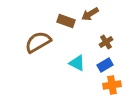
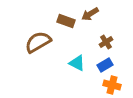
orange cross: rotated 24 degrees clockwise
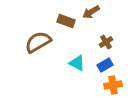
brown arrow: moved 1 px right, 2 px up
orange cross: moved 1 px right; rotated 24 degrees counterclockwise
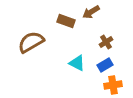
brown semicircle: moved 7 px left
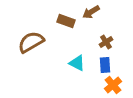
blue rectangle: rotated 63 degrees counterclockwise
orange cross: rotated 30 degrees counterclockwise
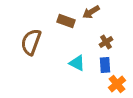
brown semicircle: rotated 40 degrees counterclockwise
orange cross: moved 4 px right, 1 px up
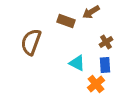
orange cross: moved 21 px left
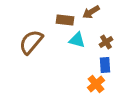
brown rectangle: moved 1 px left, 1 px up; rotated 12 degrees counterclockwise
brown semicircle: rotated 20 degrees clockwise
cyan triangle: moved 23 px up; rotated 12 degrees counterclockwise
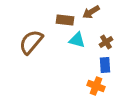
orange cross: moved 2 px down; rotated 30 degrees counterclockwise
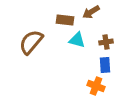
brown cross: rotated 24 degrees clockwise
